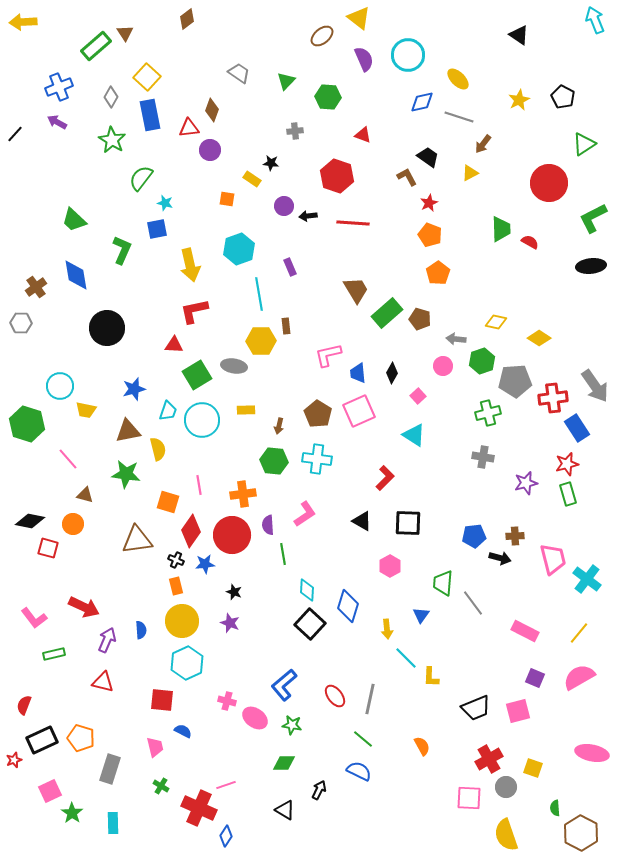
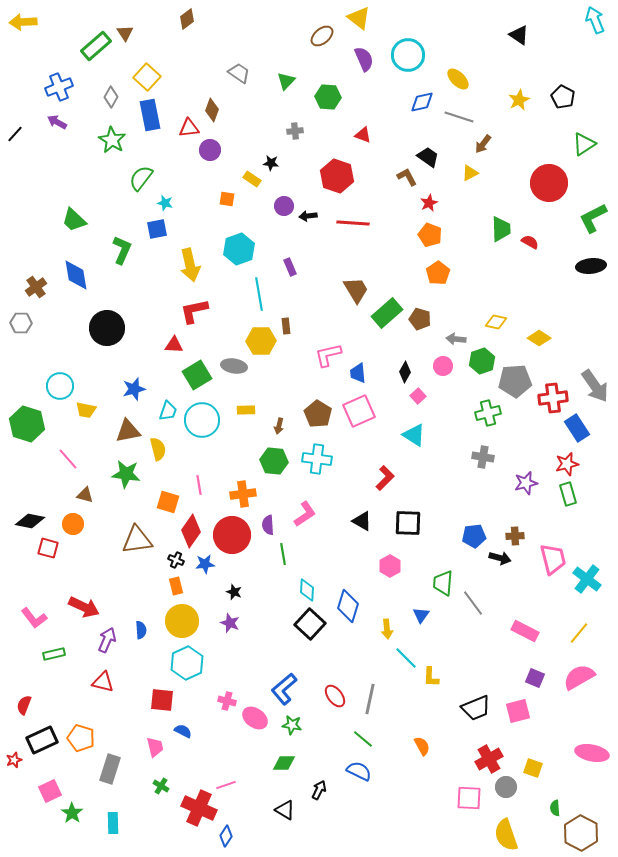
black diamond at (392, 373): moved 13 px right, 1 px up
blue L-shape at (284, 685): moved 4 px down
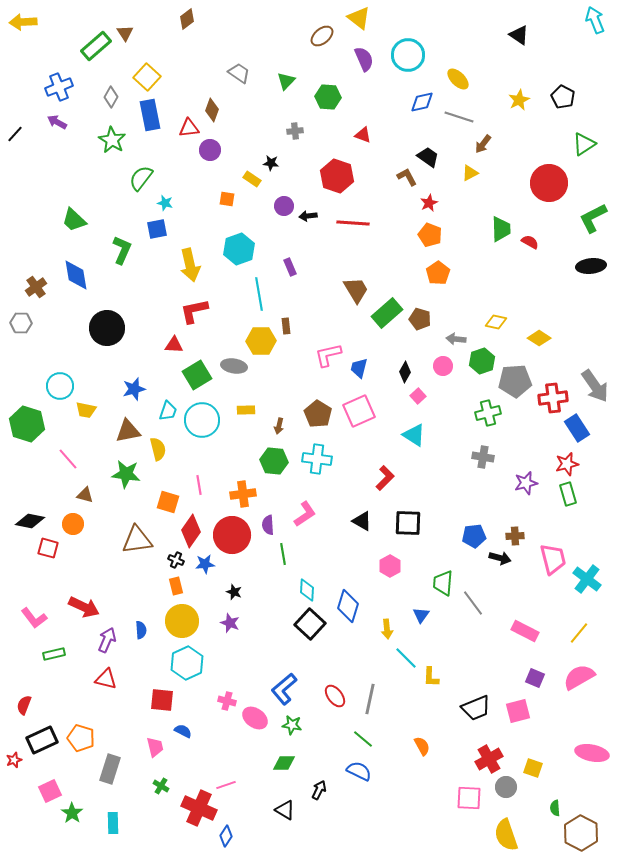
blue trapezoid at (358, 373): moved 1 px right, 5 px up; rotated 20 degrees clockwise
red triangle at (103, 682): moved 3 px right, 3 px up
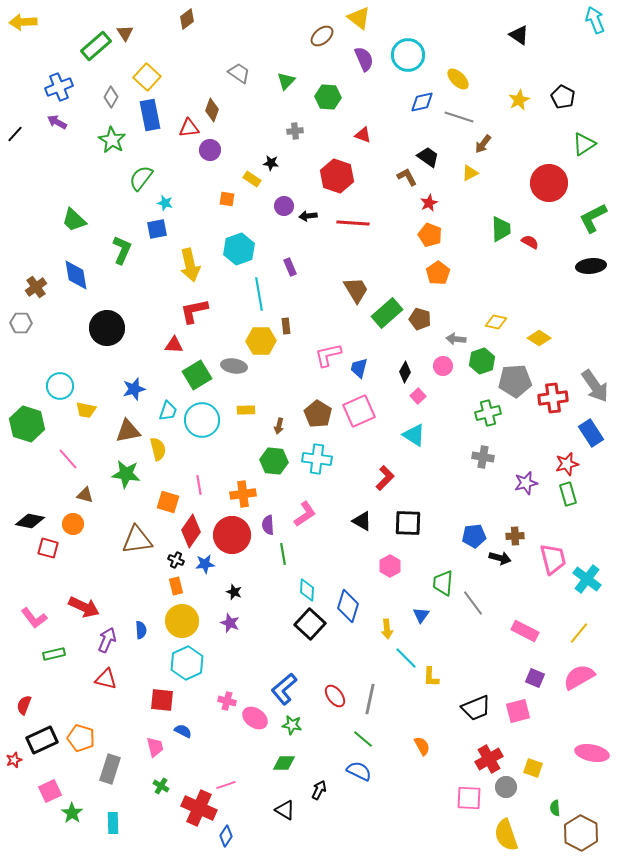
blue rectangle at (577, 428): moved 14 px right, 5 px down
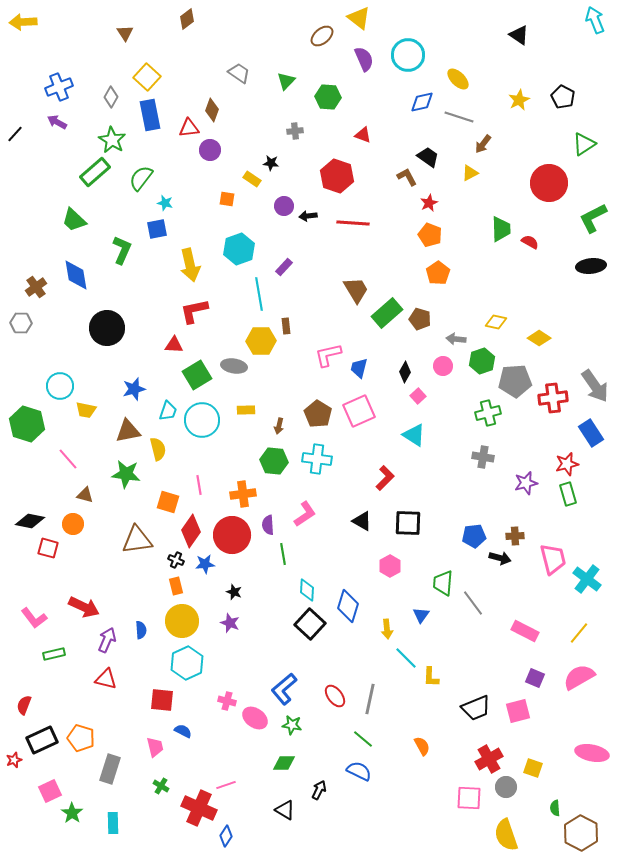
green rectangle at (96, 46): moved 1 px left, 126 px down
purple rectangle at (290, 267): moved 6 px left; rotated 66 degrees clockwise
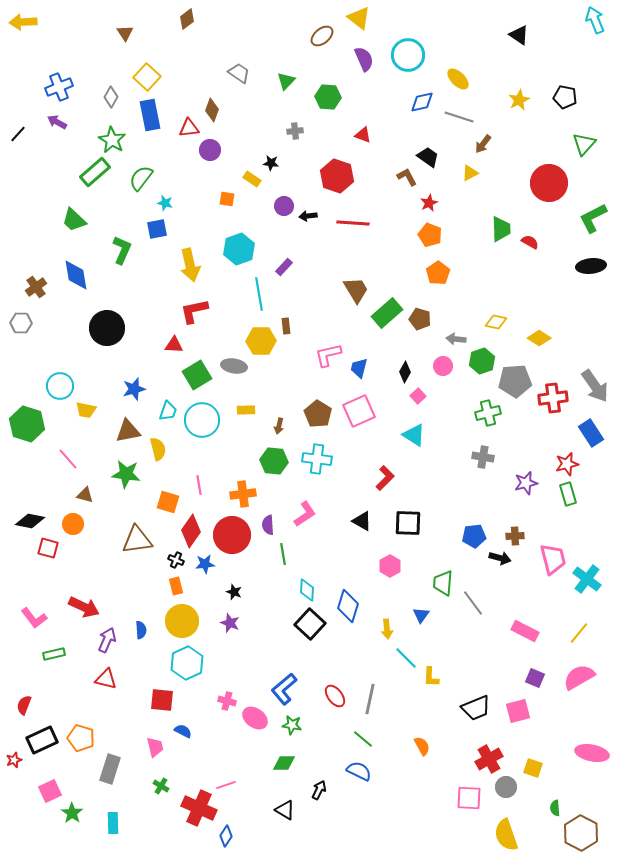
black pentagon at (563, 97): moved 2 px right; rotated 15 degrees counterclockwise
black line at (15, 134): moved 3 px right
green triangle at (584, 144): rotated 15 degrees counterclockwise
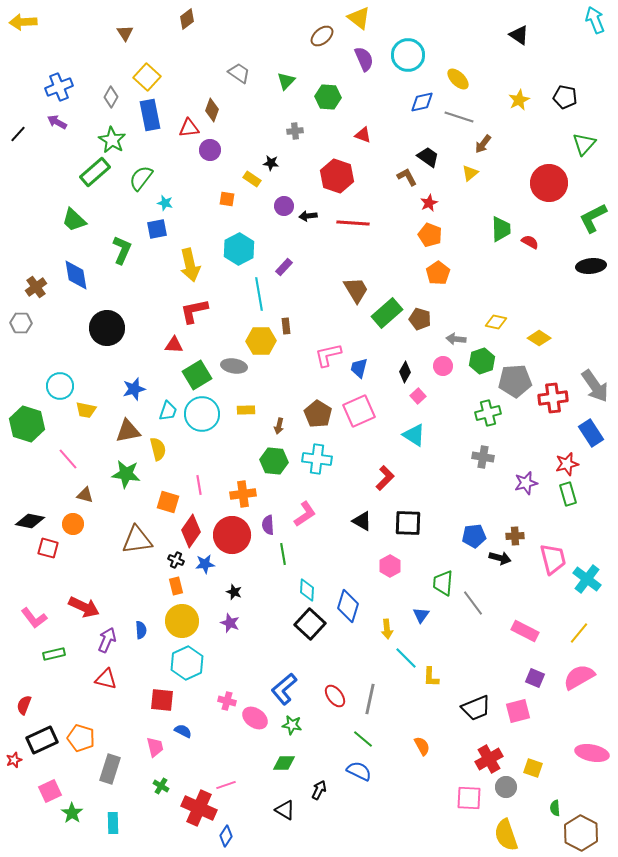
yellow triangle at (470, 173): rotated 12 degrees counterclockwise
cyan hexagon at (239, 249): rotated 8 degrees counterclockwise
cyan circle at (202, 420): moved 6 px up
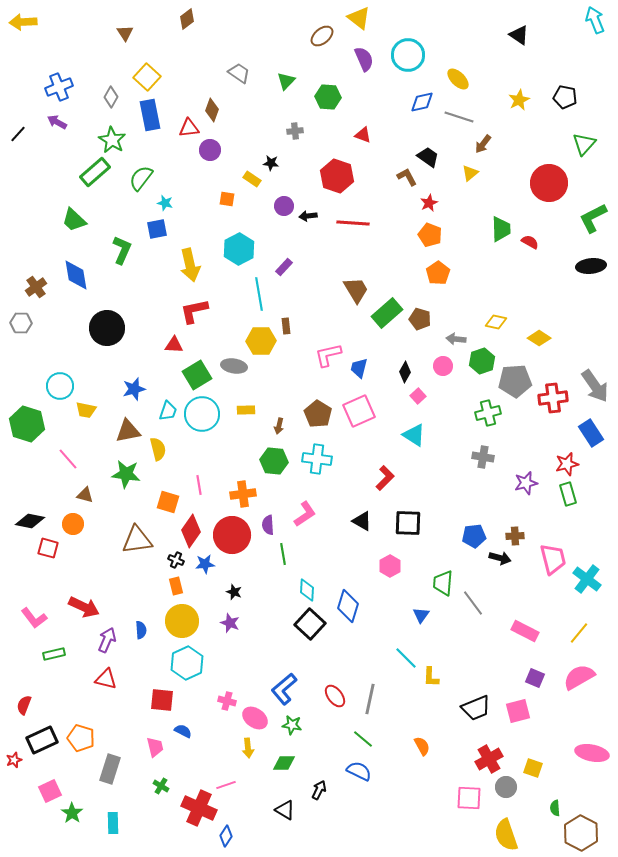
yellow arrow at (387, 629): moved 139 px left, 119 px down
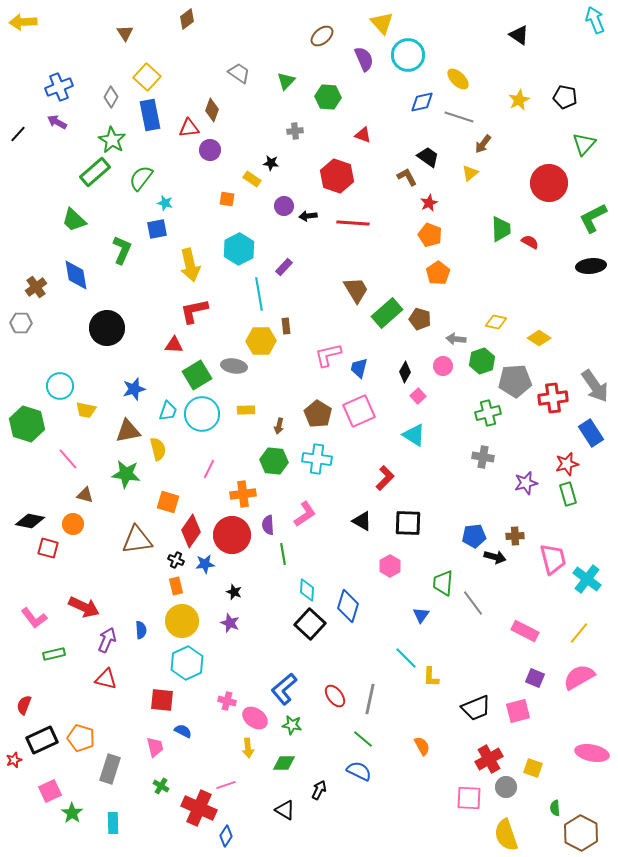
yellow triangle at (359, 18): moved 23 px right, 5 px down; rotated 10 degrees clockwise
pink line at (199, 485): moved 10 px right, 16 px up; rotated 36 degrees clockwise
black arrow at (500, 558): moved 5 px left, 1 px up
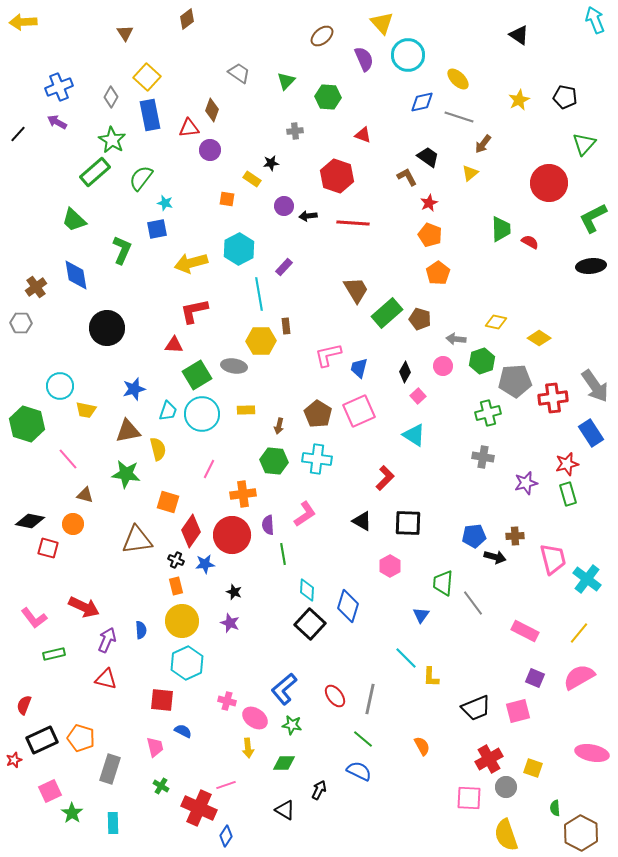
black star at (271, 163): rotated 14 degrees counterclockwise
yellow arrow at (190, 265): moved 1 px right, 2 px up; rotated 88 degrees clockwise
